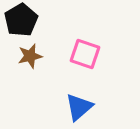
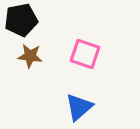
black pentagon: rotated 20 degrees clockwise
brown star: rotated 20 degrees clockwise
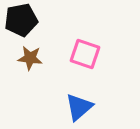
brown star: moved 2 px down
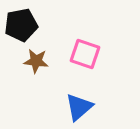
black pentagon: moved 5 px down
brown star: moved 6 px right, 3 px down
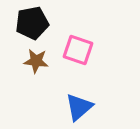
black pentagon: moved 11 px right, 2 px up
pink square: moved 7 px left, 4 px up
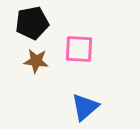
pink square: moved 1 px right, 1 px up; rotated 16 degrees counterclockwise
blue triangle: moved 6 px right
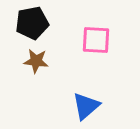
pink square: moved 17 px right, 9 px up
blue triangle: moved 1 px right, 1 px up
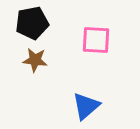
brown star: moved 1 px left, 1 px up
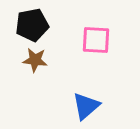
black pentagon: moved 2 px down
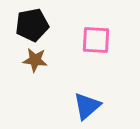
blue triangle: moved 1 px right
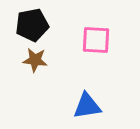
blue triangle: rotated 32 degrees clockwise
